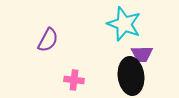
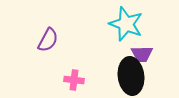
cyan star: moved 2 px right
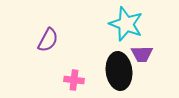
black ellipse: moved 12 px left, 5 px up
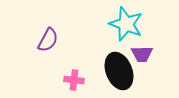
black ellipse: rotated 15 degrees counterclockwise
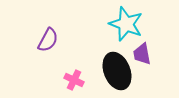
purple trapezoid: rotated 80 degrees clockwise
black ellipse: moved 2 px left
pink cross: rotated 18 degrees clockwise
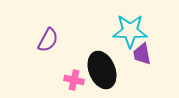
cyan star: moved 4 px right, 7 px down; rotated 20 degrees counterclockwise
black ellipse: moved 15 px left, 1 px up
pink cross: rotated 12 degrees counterclockwise
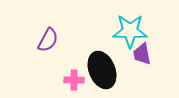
pink cross: rotated 12 degrees counterclockwise
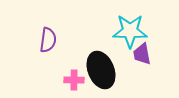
purple semicircle: rotated 20 degrees counterclockwise
black ellipse: moved 1 px left
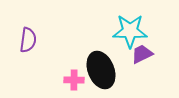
purple semicircle: moved 20 px left
purple trapezoid: rotated 75 degrees clockwise
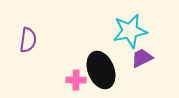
cyan star: rotated 12 degrees counterclockwise
purple trapezoid: moved 4 px down
pink cross: moved 2 px right
